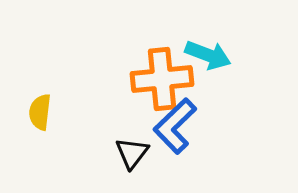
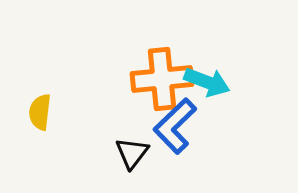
cyan arrow: moved 1 px left, 27 px down
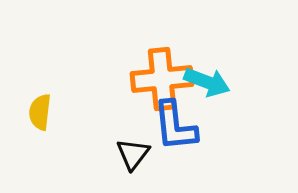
blue L-shape: rotated 52 degrees counterclockwise
black triangle: moved 1 px right, 1 px down
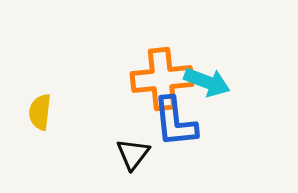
blue L-shape: moved 4 px up
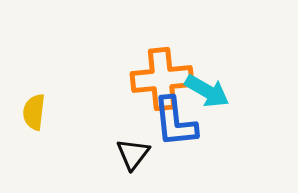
cyan arrow: moved 9 px down; rotated 9 degrees clockwise
yellow semicircle: moved 6 px left
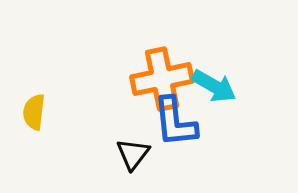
orange cross: rotated 6 degrees counterclockwise
cyan arrow: moved 7 px right, 5 px up
